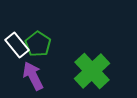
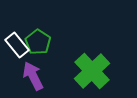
green pentagon: moved 2 px up
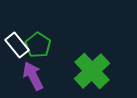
green pentagon: moved 3 px down
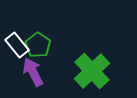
purple arrow: moved 4 px up
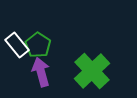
purple arrow: moved 8 px right; rotated 12 degrees clockwise
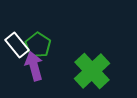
purple arrow: moved 7 px left, 6 px up
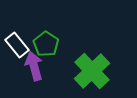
green pentagon: moved 8 px right, 1 px up
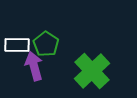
white rectangle: rotated 50 degrees counterclockwise
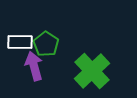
white rectangle: moved 3 px right, 3 px up
